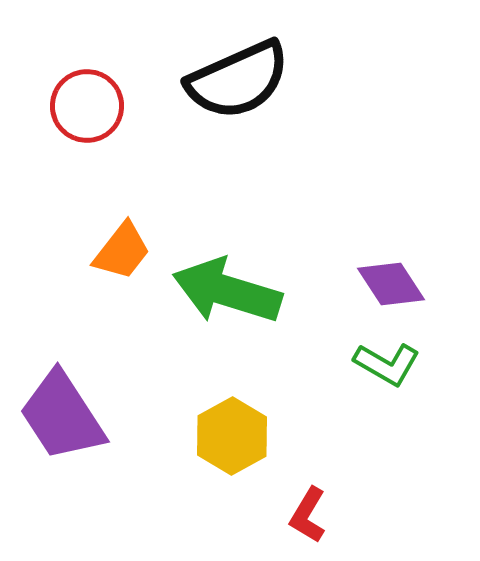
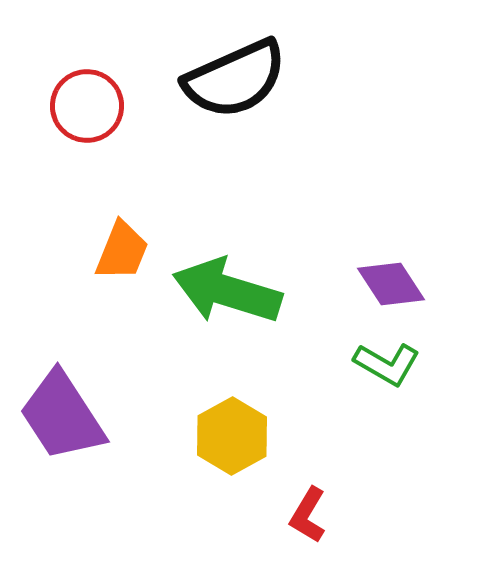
black semicircle: moved 3 px left, 1 px up
orange trapezoid: rotated 16 degrees counterclockwise
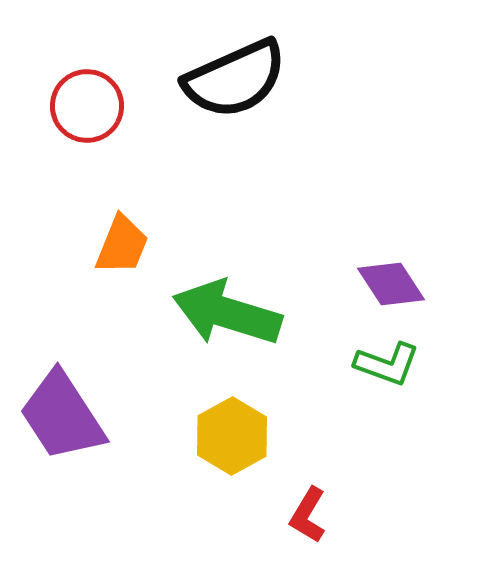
orange trapezoid: moved 6 px up
green arrow: moved 22 px down
green L-shape: rotated 10 degrees counterclockwise
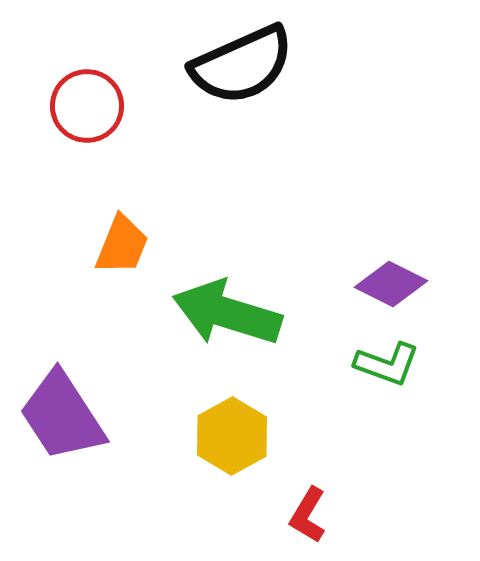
black semicircle: moved 7 px right, 14 px up
purple diamond: rotated 30 degrees counterclockwise
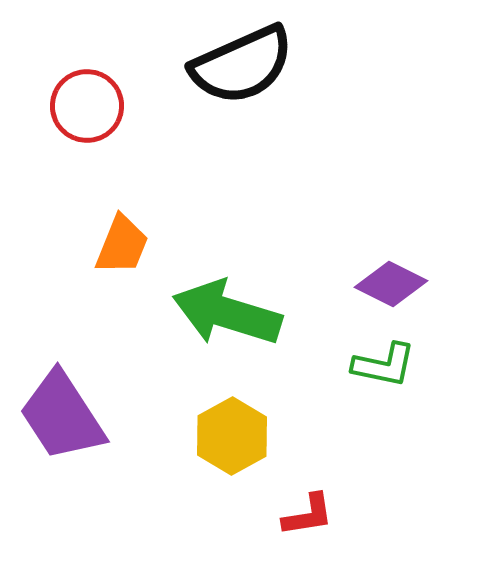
green L-shape: moved 3 px left, 1 px down; rotated 8 degrees counterclockwise
red L-shape: rotated 130 degrees counterclockwise
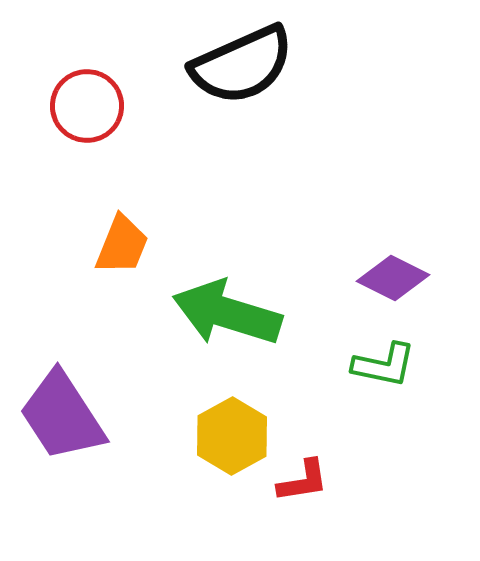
purple diamond: moved 2 px right, 6 px up
red L-shape: moved 5 px left, 34 px up
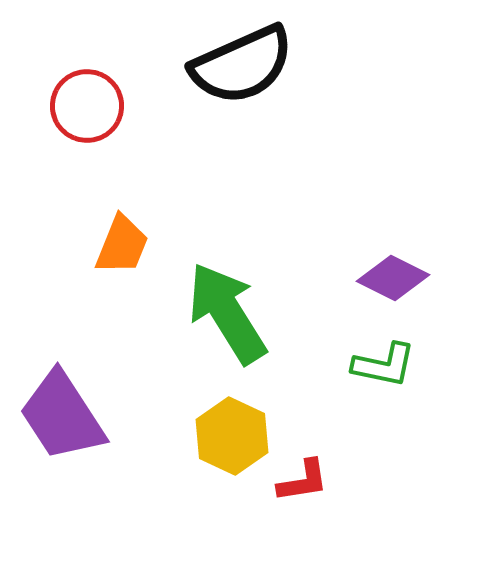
green arrow: rotated 41 degrees clockwise
yellow hexagon: rotated 6 degrees counterclockwise
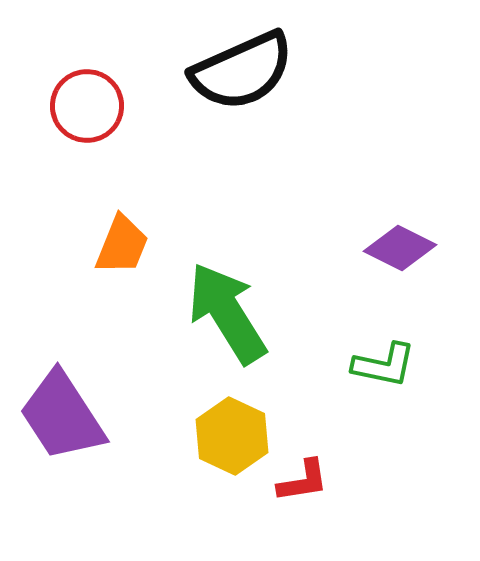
black semicircle: moved 6 px down
purple diamond: moved 7 px right, 30 px up
